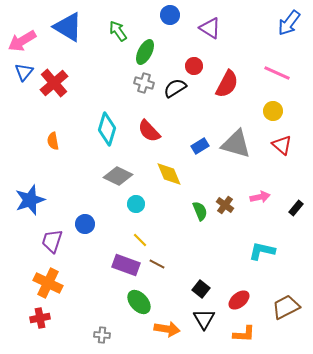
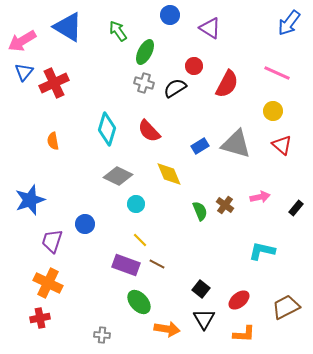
red cross at (54, 83): rotated 16 degrees clockwise
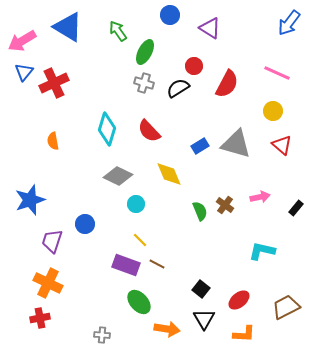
black semicircle at (175, 88): moved 3 px right
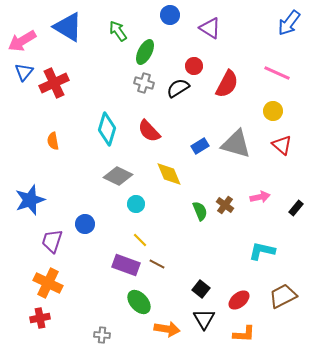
brown trapezoid at (286, 307): moved 3 px left, 11 px up
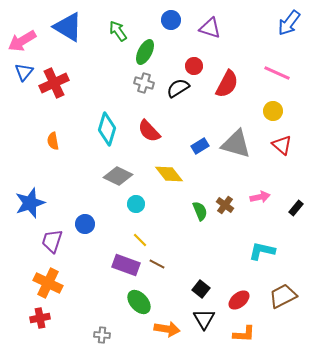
blue circle at (170, 15): moved 1 px right, 5 px down
purple triangle at (210, 28): rotated 15 degrees counterclockwise
yellow diamond at (169, 174): rotated 16 degrees counterclockwise
blue star at (30, 200): moved 3 px down
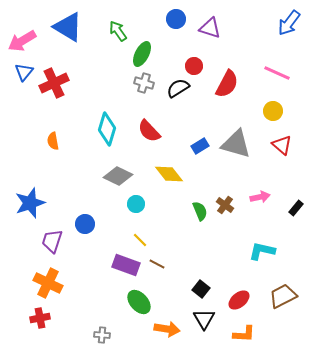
blue circle at (171, 20): moved 5 px right, 1 px up
green ellipse at (145, 52): moved 3 px left, 2 px down
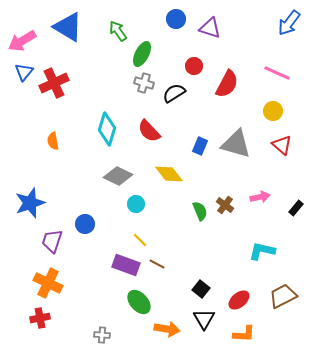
black semicircle at (178, 88): moved 4 px left, 5 px down
blue rectangle at (200, 146): rotated 36 degrees counterclockwise
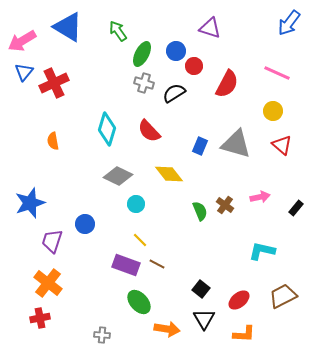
blue circle at (176, 19): moved 32 px down
orange cross at (48, 283): rotated 12 degrees clockwise
